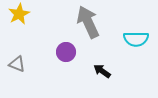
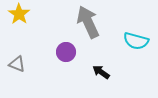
yellow star: rotated 10 degrees counterclockwise
cyan semicircle: moved 2 px down; rotated 15 degrees clockwise
black arrow: moved 1 px left, 1 px down
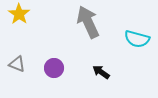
cyan semicircle: moved 1 px right, 2 px up
purple circle: moved 12 px left, 16 px down
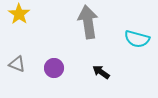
gray arrow: rotated 16 degrees clockwise
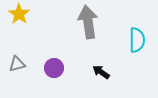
cyan semicircle: moved 1 px down; rotated 105 degrees counterclockwise
gray triangle: rotated 36 degrees counterclockwise
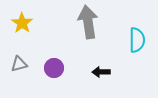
yellow star: moved 3 px right, 9 px down
gray triangle: moved 2 px right
black arrow: rotated 36 degrees counterclockwise
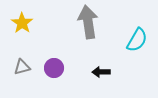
cyan semicircle: rotated 30 degrees clockwise
gray triangle: moved 3 px right, 3 px down
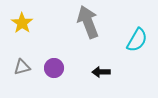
gray arrow: rotated 12 degrees counterclockwise
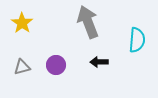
cyan semicircle: rotated 25 degrees counterclockwise
purple circle: moved 2 px right, 3 px up
black arrow: moved 2 px left, 10 px up
